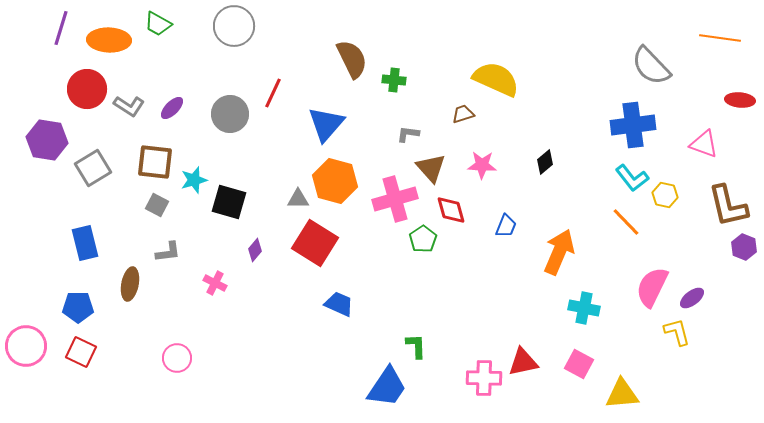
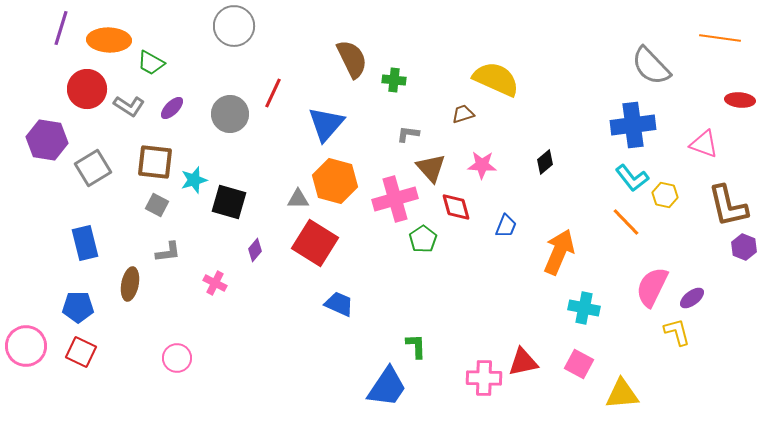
green trapezoid at (158, 24): moved 7 px left, 39 px down
red diamond at (451, 210): moved 5 px right, 3 px up
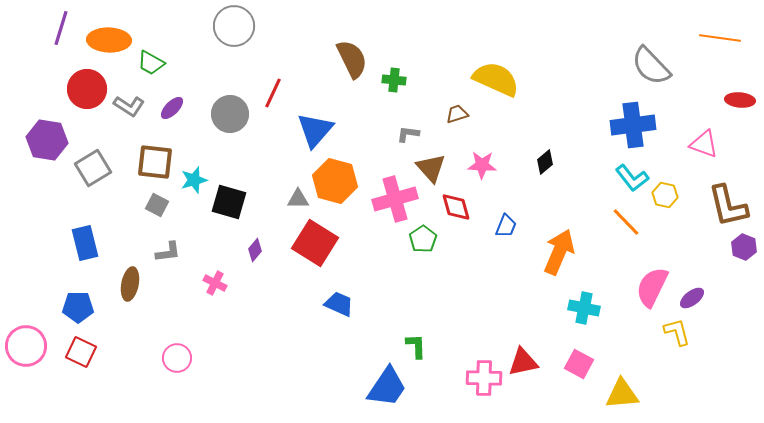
brown trapezoid at (463, 114): moved 6 px left
blue triangle at (326, 124): moved 11 px left, 6 px down
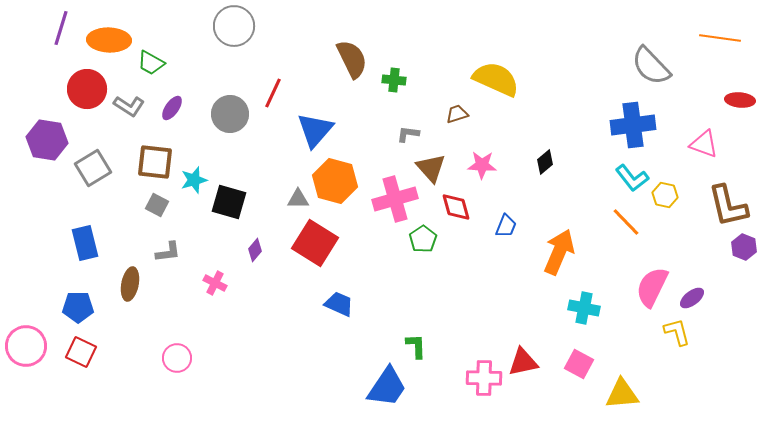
purple ellipse at (172, 108): rotated 10 degrees counterclockwise
